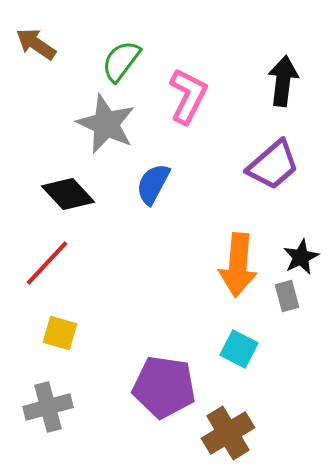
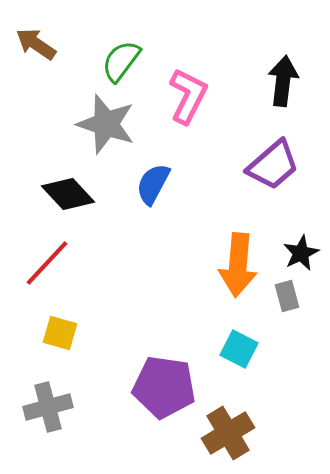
gray star: rotated 6 degrees counterclockwise
black star: moved 4 px up
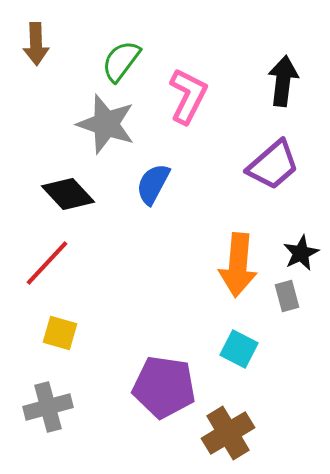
brown arrow: rotated 126 degrees counterclockwise
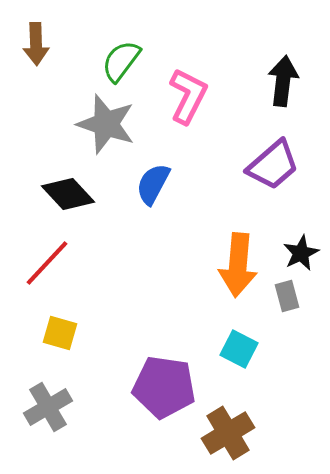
gray cross: rotated 15 degrees counterclockwise
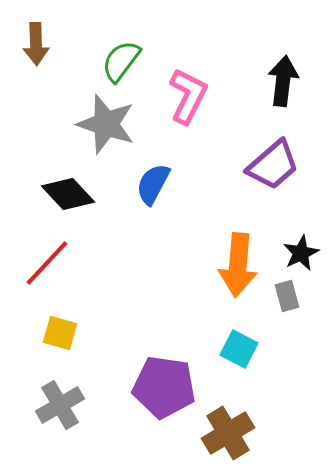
gray cross: moved 12 px right, 2 px up
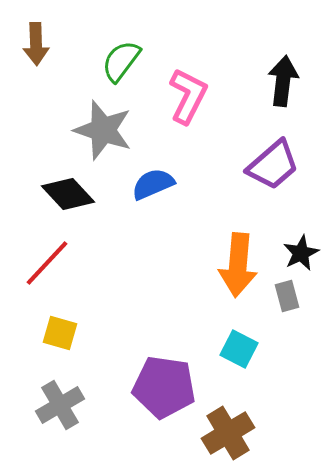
gray star: moved 3 px left, 6 px down
blue semicircle: rotated 39 degrees clockwise
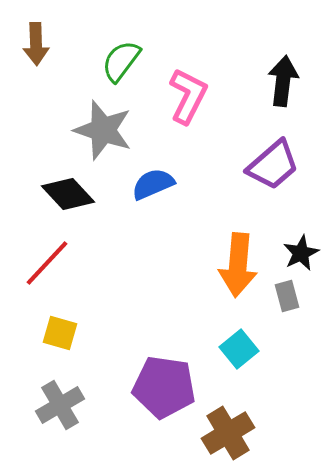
cyan square: rotated 24 degrees clockwise
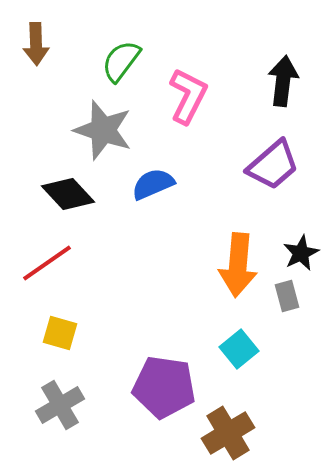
red line: rotated 12 degrees clockwise
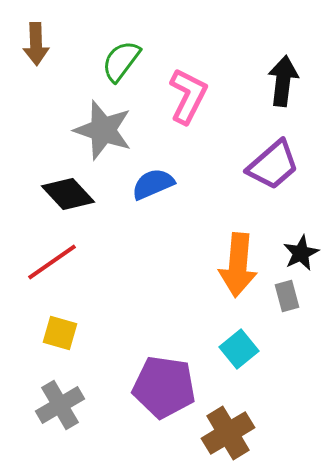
red line: moved 5 px right, 1 px up
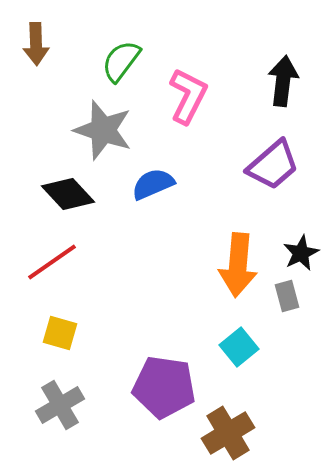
cyan square: moved 2 px up
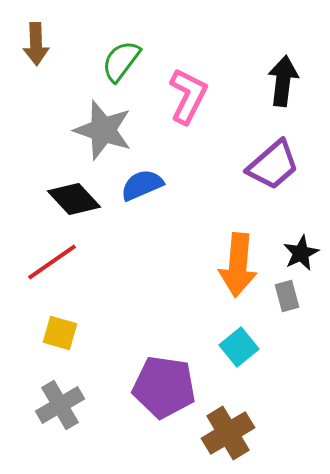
blue semicircle: moved 11 px left, 1 px down
black diamond: moved 6 px right, 5 px down
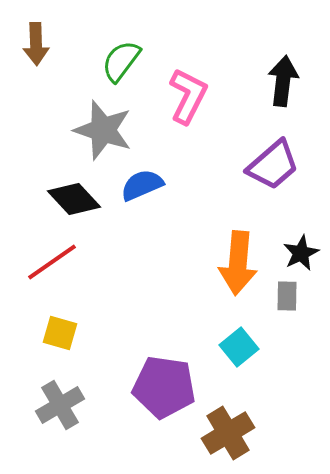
orange arrow: moved 2 px up
gray rectangle: rotated 16 degrees clockwise
